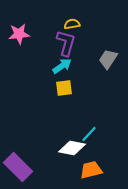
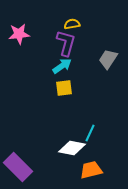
cyan line: moved 1 px right, 1 px up; rotated 18 degrees counterclockwise
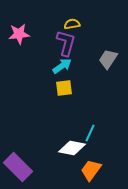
orange trapezoid: rotated 40 degrees counterclockwise
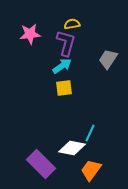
pink star: moved 11 px right
purple rectangle: moved 23 px right, 3 px up
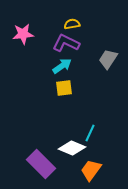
pink star: moved 7 px left
purple L-shape: rotated 80 degrees counterclockwise
white diamond: rotated 12 degrees clockwise
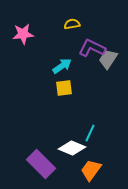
purple L-shape: moved 26 px right, 5 px down
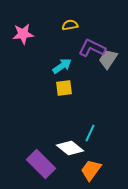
yellow semicircle: moved 2 px left, 1 px down
white diamond: moved 2 px left; rotated 16 degrees clockwise
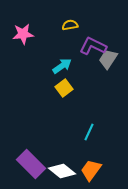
purple L-shape: moved 1 px right, 2 px up
yellow square: rotated 30 degrees counterclockwise
cyan line: moved 1 px left, 1 px up
white diamond: moved 8 px left, 23 px down
purple rectangle: moved 10 px left
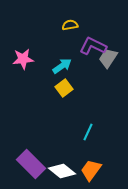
pink star: moved 25 px down
gray trapezoid: moved 1 px up
cyan line: moved 1 px left
